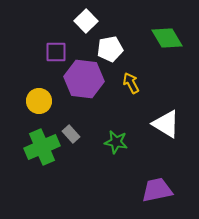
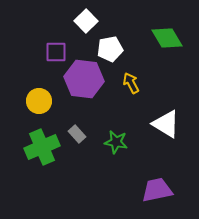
gray rectangle: moved 6 px right
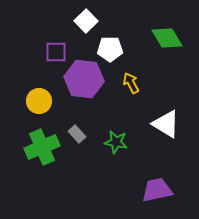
white pentagon: rotated 10 degrees clockwise
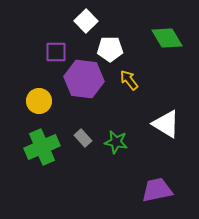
yellow arrow: moved 2 px left, 3 px up; rotated 10 degrees counterclockwise
gray rectangle: moved 6 px right, 4 px down
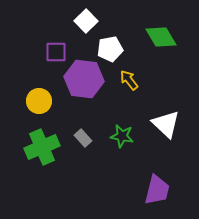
green diamond: moved 6 px left, 1 px up
white pentagon: rotated 10 degrees counterclockwise
white triangle: rotated 12 degrees clockwise
green star: moved 6 px right, 6 px up
purple trapezoid: rotated 116 degrees clockwise
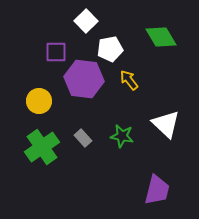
green cross: rotated 12 degrees counterclockwise
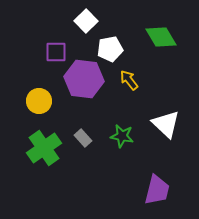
green cross: moved 2 px right, 1 px down
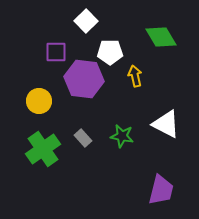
white pentagon: moved 3 px down; rotated 10 degrees clockwise
yellow arrow: moved 6 px right, 4 px up; rotated 25 degrees clockwise
white triangle: rotated 16 degrees counterclockwise
green cross: moved 1 px left, 1 px down
purple trapezoid: moved 4 px right
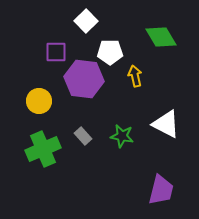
gray rectangle: moved 2 px up
green cross: rotated 12 degrees clockwise
